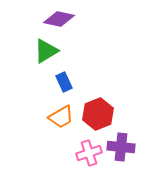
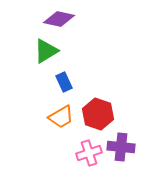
red hexagon: rotated 20 degrees counterclockwise
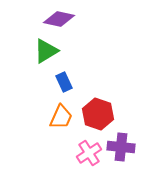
orange trapezoid: rotated 36 degrees counterclockwise
pink cross: rotated 15 degrees counterclockwise
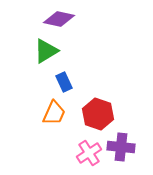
orange trapezoid: moved 7 px left, 4 px up
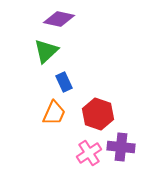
green triangle: rotated 12 degrees counterclockwise
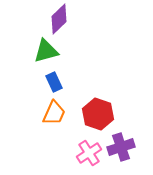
purple diamond: rotated 56 degrees counterclockwise
green triangle: rotated 28 degrees clockwise
blue rectangle: moved 10 px left
purple cross: rotated 24 degrees counterclockwise
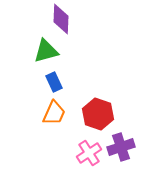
purple diamond: moved 2 px right; rotated 44 degrees counterclockwise
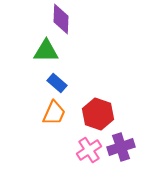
green triangle: rotated 16 degrees clockwise
blue rectangle: moved 3 px right, 1 px down; rotated 24 degrees counterclockwise
pink cross: moved 3 px up
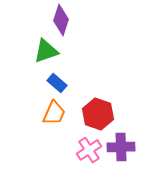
purple diamond: moved 1 px down; rotated 16 degrees clockwise
green triangle: rotated 20 degrees counterclockwise
purple cross: rotated 16 degrees clockwise
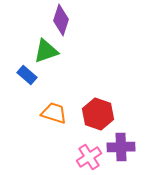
blue rectangle: moved 30 px left, 8 px up
orange trapezoid: rotated 96 degrees counterclockwise
pink cross: moved 7 px down
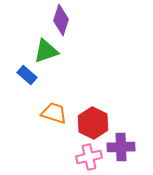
red hexagon: moved 5 px left, 9 px down; rotated 8 degrees clockwise
pink cross: rotated 20 degrees clockwise
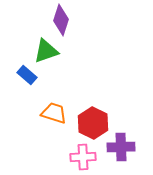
pink cross: moved 6 px left; rotated 10 degrees clockwise
